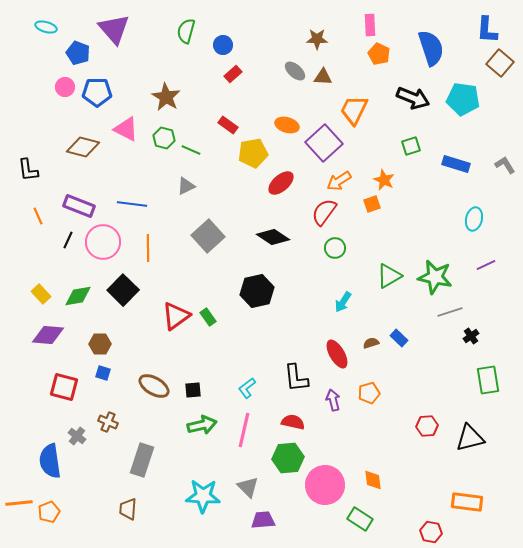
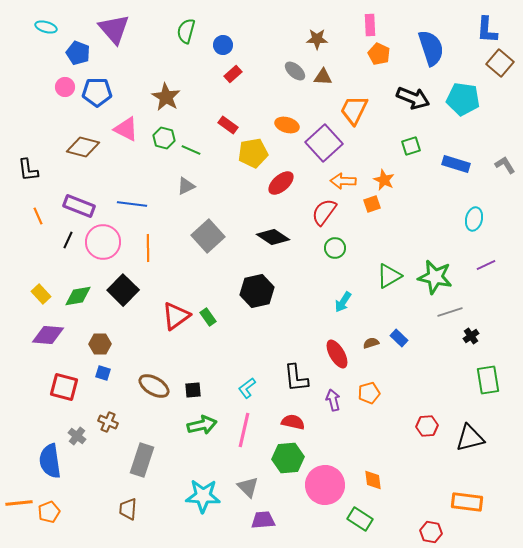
orange arrow at (339, 181): moved 4 px right; rotated 35 degrees clockwise
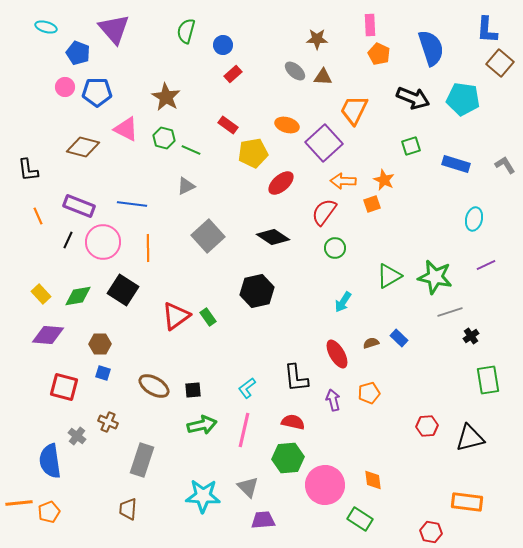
black square at (123, 290): rotated 12 degrees counterclockwise
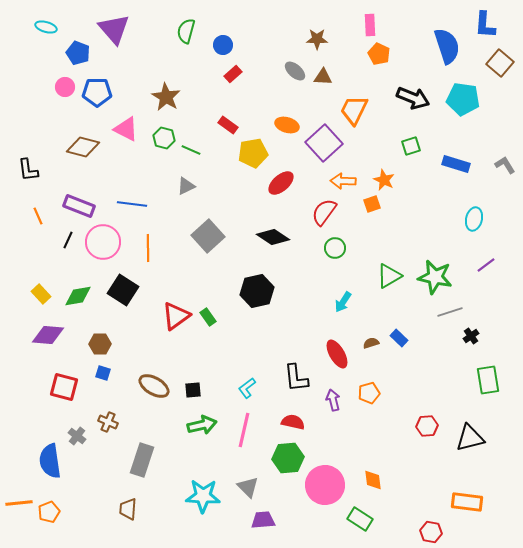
blue L-shape at (487, 30): moved 2 px left, 5 px up
blue semicircle at (431, 48): moved 16 px right, 2 px up
purple line at (486, 265): rotated 12 degrees counterclockwise
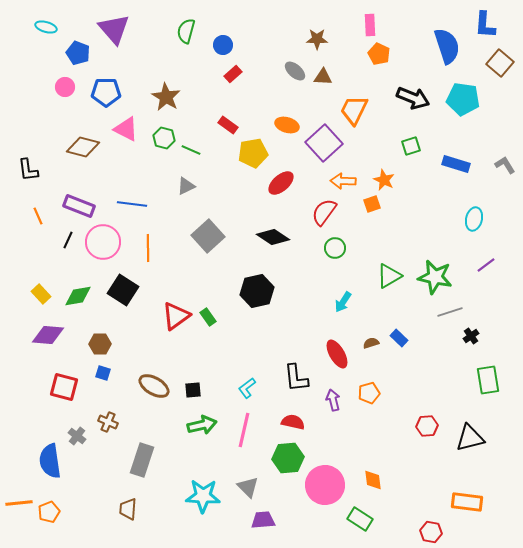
blue pentagon at (97, 92): moved 9 px right
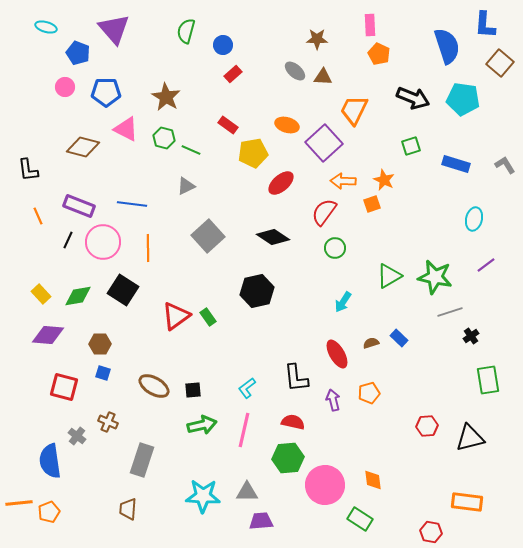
gray triangle at (248, 487): moved 1 px left, 5 px down; rotated 45 degrees counterclockwise
purple trapezoid at (263, 520): moved 2 px left, 1 px down
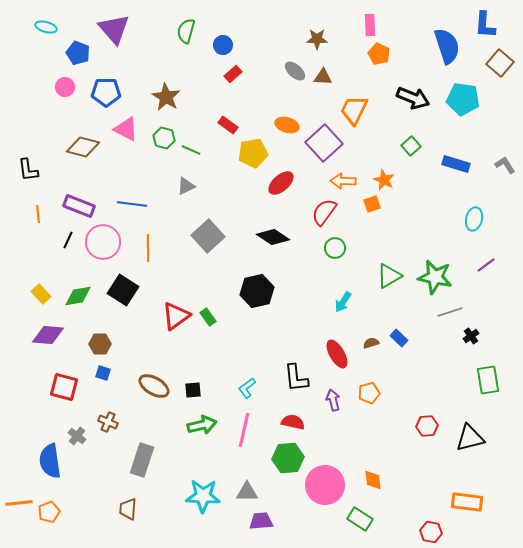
green square at (411, 146): rotated 24 degrees counterclockwise
orange line at (38, 216): moved 2 px up; rotated 18 degrees clockwise
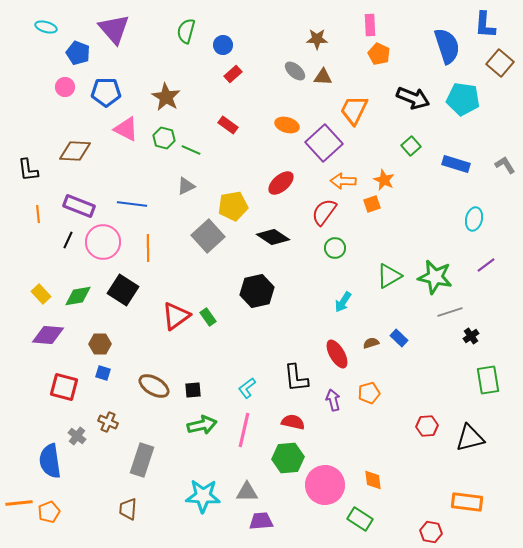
brown diamond at (83, 147): moved 8 px left, 4 px down; rotated 12 degrees counterclockwise
yellow pentagon at (253, 153): moved 20 px left, 53 px down
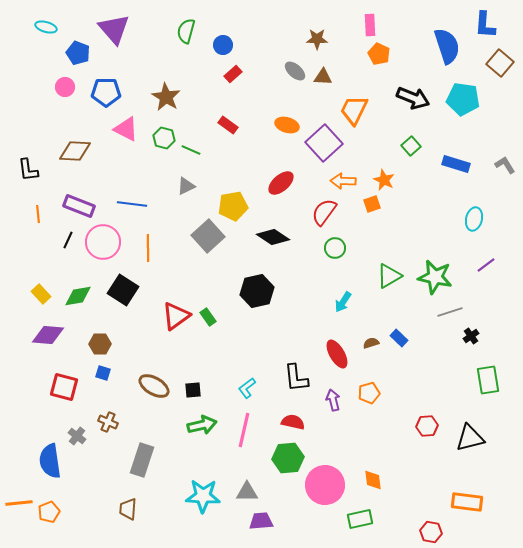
green rectangle at (360, 519): rotated 45 degrees counterclockwise
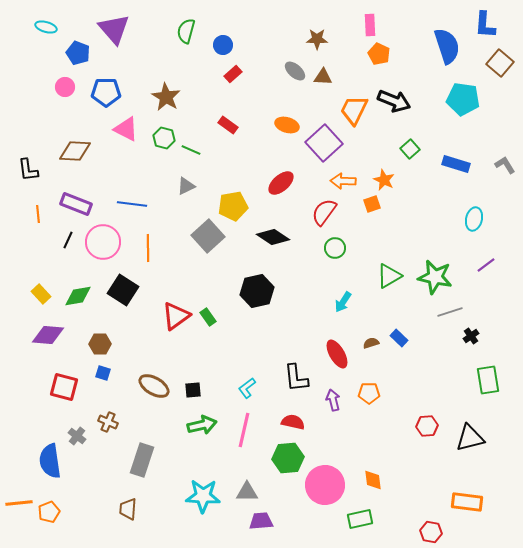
black arrow at (413, 98): moved 19 px left, 3 px down
green square at (411, 146): moved 1 px left, 3 px down
purple rectangle at (79, 206): moved 3 px left, 2 px up
orange pentagon at (369, 393): rotated 15 degrees clockwise
